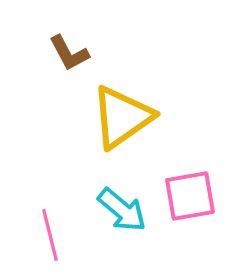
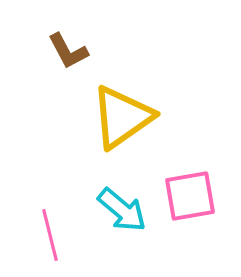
brown L-shape: moved 1 px left, 2 px up
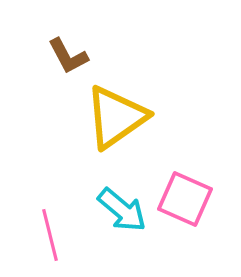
brown L-shape: moved 5 px down
yellow triangle: moved 6 px left
pink square: moved 5 px left, 3 px down; rotated 34 degrees clockwise
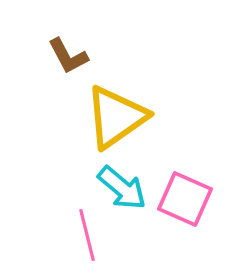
cyan arrow: moved 22 px up
pink line: moved 37 px right
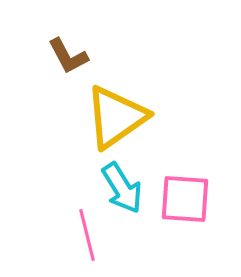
cyan arrow: rotated 18 degrees clockwise
pink square: rotated 20 degrees counterclockwise
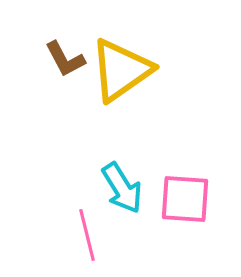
brown L-shape: moved 3 px left, 3 px down
yellow triangle: moved 5 px right, 47 px up
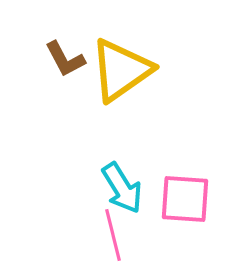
pink line: moved 26 px right
